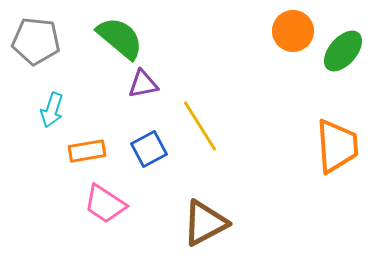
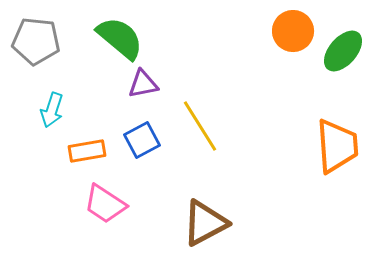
blue square: moved 7 px left, 9 px up
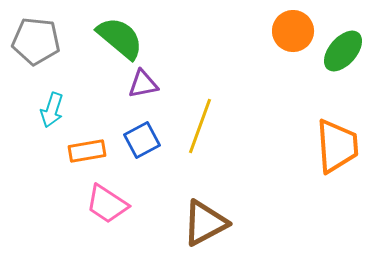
yellow line: rotated 52 degrees clockwise
pink trapezoid: moved 2 px right
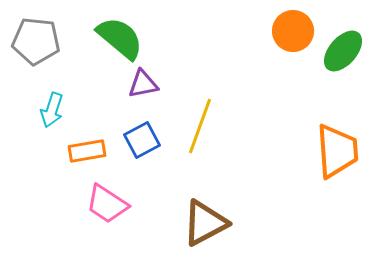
orange trapezoid: moved 5 px down
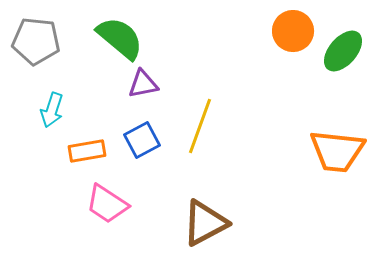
orange trapezoid: rotated 100 degrees clockwise
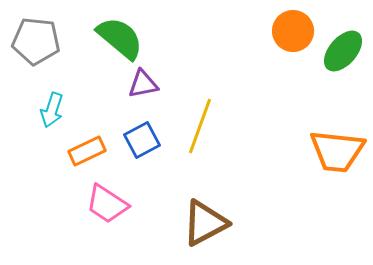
orange rectangle: rotated 15 degrees counterclockwise
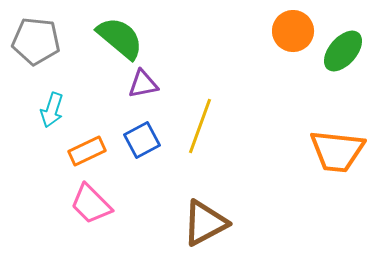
pink trapezoid: moved 16 px left; rotated 12 degrees clockwise
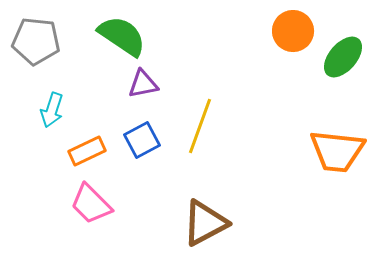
green semicircle: moved 2 px right, 2 px up; rotated 6 degrees counterclockwise
green ellipse: moved 6 px down
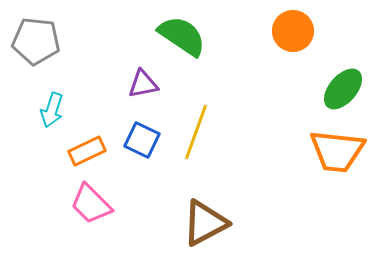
green semicircle: moved 60 px right
green ellipse: moved 32 px down
yellow line: moved 4 px left, 6 px down
blue square: rotated 36 degrees counterclockwise
